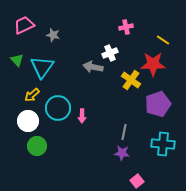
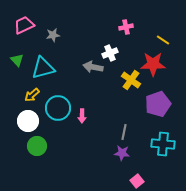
gray star: rotated 24 degrees counterclockwise
cyan triangle: moved 1 px right, 1 px down; rotated 40 degrees clockwise
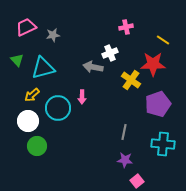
pink trapezoid: moved 2 px right, 2 px down
pink arrow: moved 19 px up
purple star: moved 3 px right, 7 px down
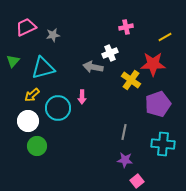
yellow line: moved 2 px right, 3 px up; rotated 64 degrees counterclockwise
green triangle: moved 4 px left, 1 px down; rotated 24 degrees clockwise
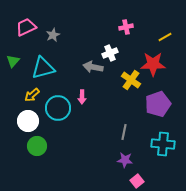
gray star: rotated 16 degrees counterclockwise
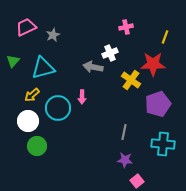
yellow line: rotated 40 degrees counterclockwise
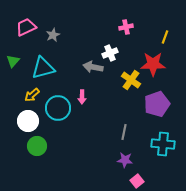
purple pentagon: moved 1 px left
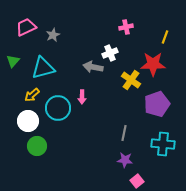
gray line: moved 1 px down
